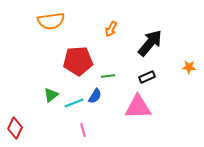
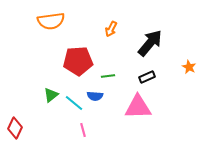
orange star: rotated 24 degrees clockwise
blue semicircle: rotated 63 degrees clockwise
cyan line: rotated 60 degrees clockwise
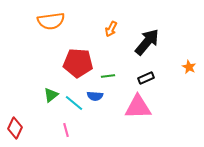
black arrow: moved 3 px left, 1 px up
red pentagon: moved 2 px down; rotated 8 degrees clockwise
black rectangle: moved 1 px left, 1 px down
pink line: moved 17 px left
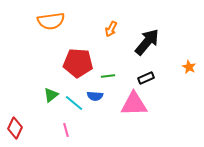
pink triangle: moved 4 px left, 3 px up
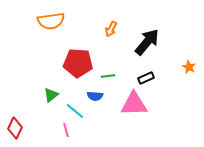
cyan line: moved 1 px right, 8 px down
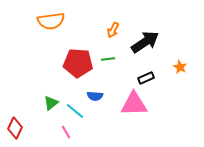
orange arrow: moved 2 px right, 1 px down
black arrow: moved 2 px left; rotated 16 degrees clockwise
orange star: moved 9 px left
green line: moved 17 px up
green triangle: moved 8 px down
pink line: moved 2 px down; rotated 16 degrees counterclockwise
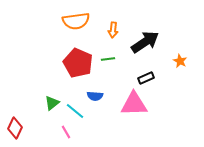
orange semicircle: moved 25 px right
orange arrow: rotated 21 degrees counterclockwise
red pentagon: rotated 20 degrees clockwise
orange star: moved 6 px up
green triangle: moved 1 px right
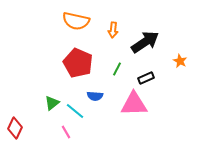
orange semicircle: rotated 20 degrees clockwise
green line: moved 9 px right, 10 px down; rotated 56 degrees counterclockwise
